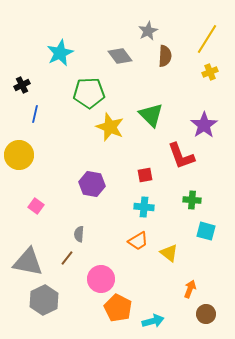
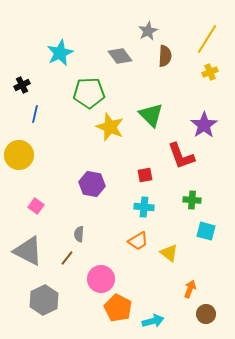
gray triangle: moved 11 px up; rotated 16 degrees clockwise
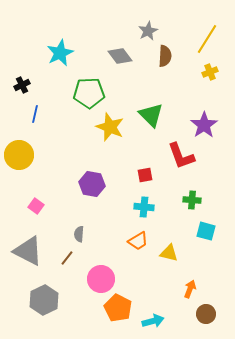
yellow triangle: rotated 24 degrees counterclockwise
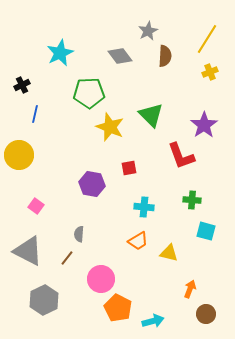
red square: moved 16 px left, 7 px up
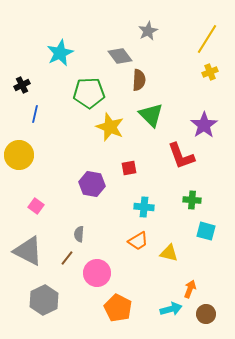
brown semicircle: moved 26 px left, 24 px down
pink circle: moved 4 px left, 6 px up
cyan arrow: moved 18 px right, 12 px up
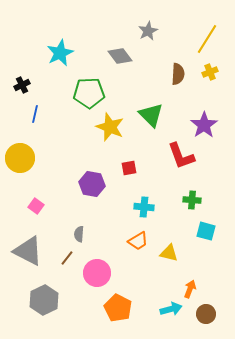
brown semicircle: moved 39 px right, 6 px up
yellow circle: moved 1 px right, 3 px down
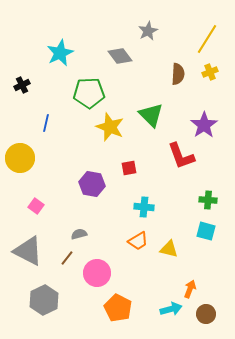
blue line: moved 11 px right, 9 px down
green cross: moved 16 px right
gray semicircle: rotated 70 degrees clockwise
yellow triangle: moved 4 px up
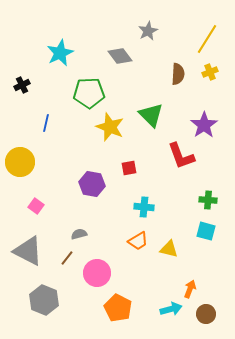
yellow circle: moved 4 px down
gray hexagon: rotated 12 degrees counterclockwise
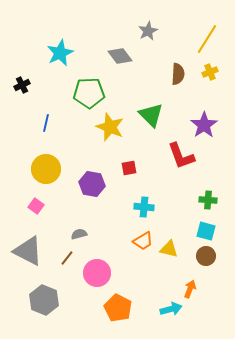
yellow circle: moved 26 px right, 7 px down
orange trapezoid: moved 5 px right
brown circle: moved 58 px up
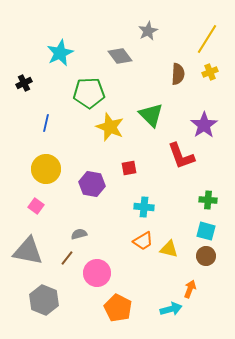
black cross: moved 2 px right, 2 px up
gray triangle: rotated 16 degrees counterclockwise
